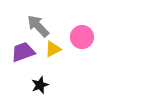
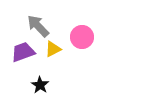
black star: rotated 18 degrees counterclockwise
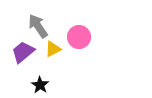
gray arrow: rotated 10 degrees clockwise
pink circle: moved 3 px left
purple trapezoid: rotated 20 degrees counterclockwise
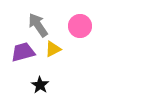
gray arrow: moved 1 px up
pink circle: moved 1 px right, 11 px up
purple trapezoid: rotated 25 degrees clockwise
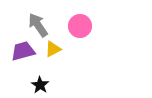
purple trapezoid: moved 1 px up
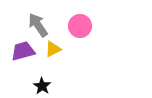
black star: moved 2 px right, 1 px down
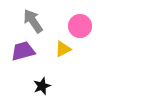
gray arrow: moved 5 px left, 4 px up
yellow triangle: moved 10 px right
black star: rotated 18 degrees clockwise
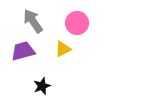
pink circle: moved 3 px left, 3 px up
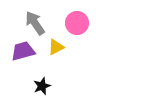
gray arrow: moved 2 px right, 2 px down
yellow triangle: moved 7 px left, 2 px up
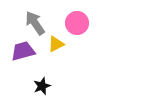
yellow triangle: moved 3 px up
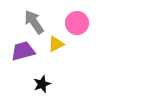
gray arrow: moved 1 px left, 1 px up
black star: moved 2 px up
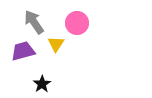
yellow triangle: rotated 30 degrees counterclockwise
black star: rotated 12 degrees counterclockwise
